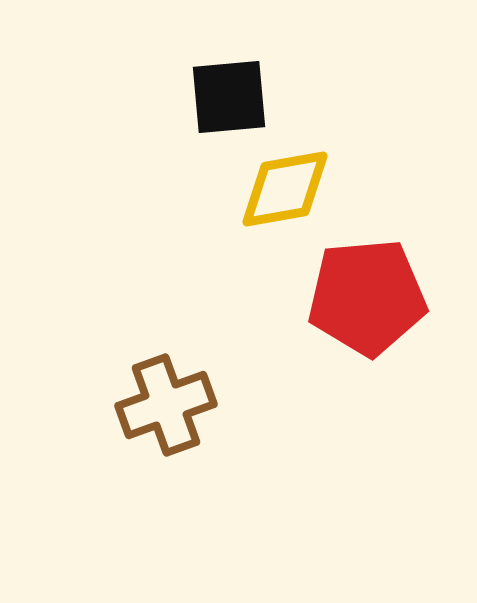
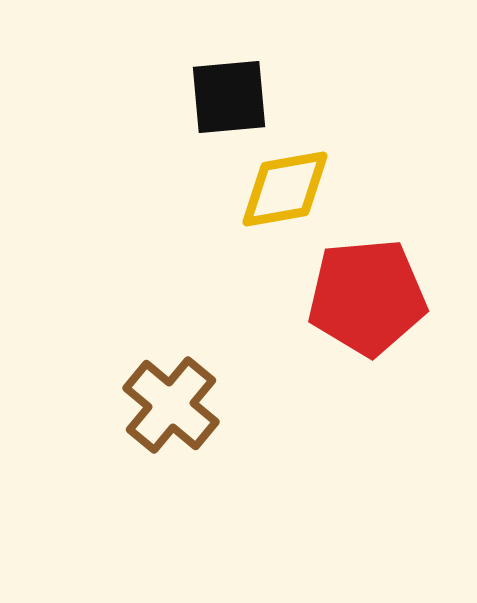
brown cross: moved 5 px right; rotated 30 degrees counterclockwise
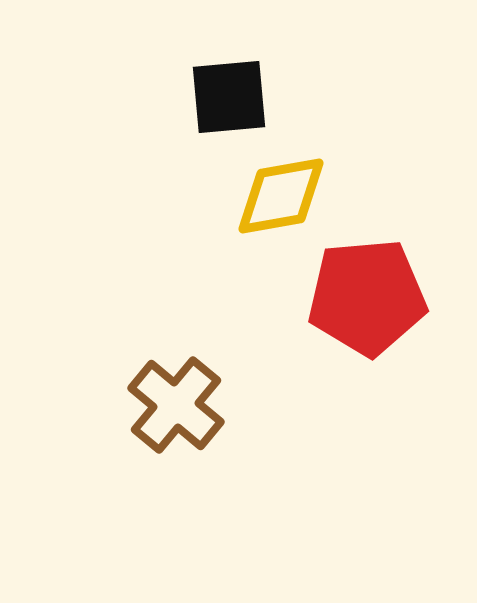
yellow diamond: moved 4 px left, 7 px down
brown cross: moved 5 px right
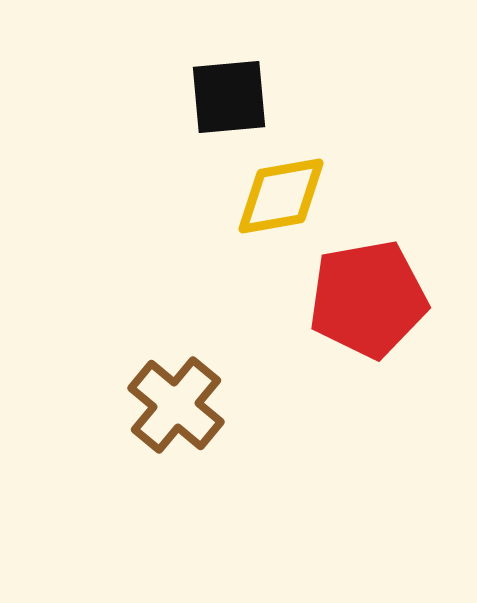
red pentagon: moved 1 px right, 2 px down; rotated 5 degrees counterclockwise
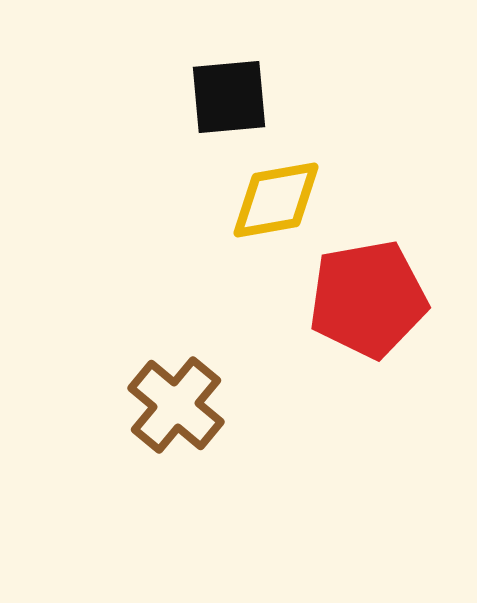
yellow diamond: moved 5 px left, 4 px down
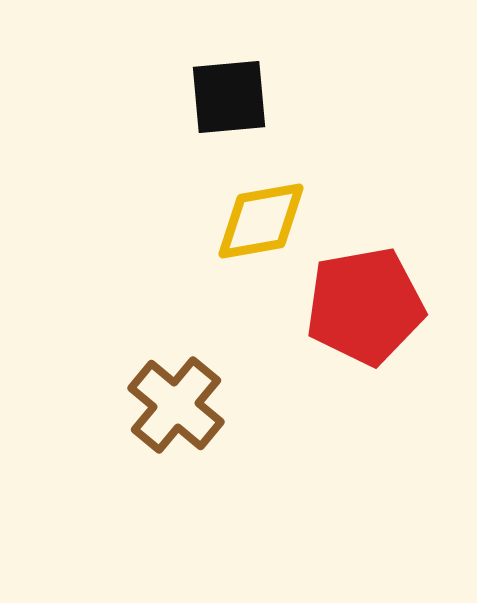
yellow diamond: moved 15 px left, 21 px down
red pentagon: moved 3 px left, 7 px down
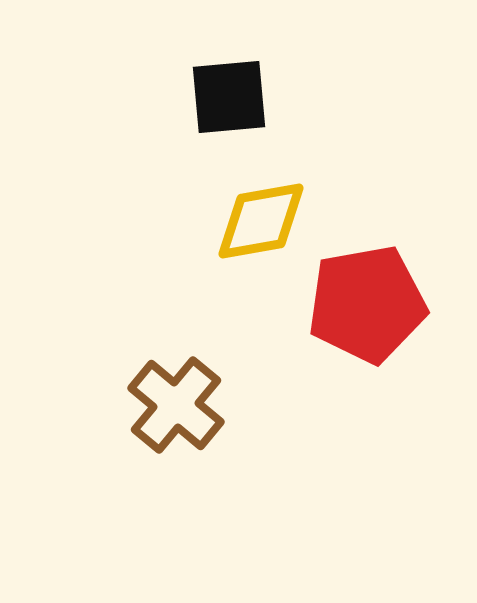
red pentagon: moved 2 px right, 2 px up
